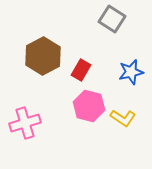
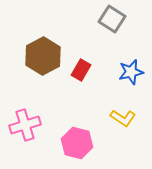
pink hexagon: moved 12 px left, 37 px down
pink cross: moved 2 px down
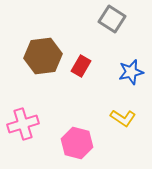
brown hexagon: rotated 21 degrees clockwise
red rectangle: moved 4 px up
pink cross: moved 2 px left, 1 px up
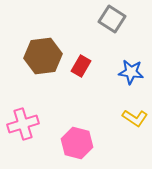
blue star: rotated 20 degrees clockwise
yellow L-shape: moved 12 px right
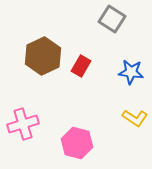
brown hexagon: rotated 18 degrees counterclockwise
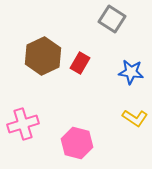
red rectangle: moved 1 px left, 3 px up
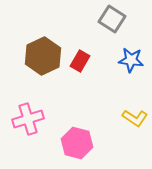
red rectangle: moved 2 px up
blue star: moved 12 px up
pink cross: moved 5 px right, 5 px up
